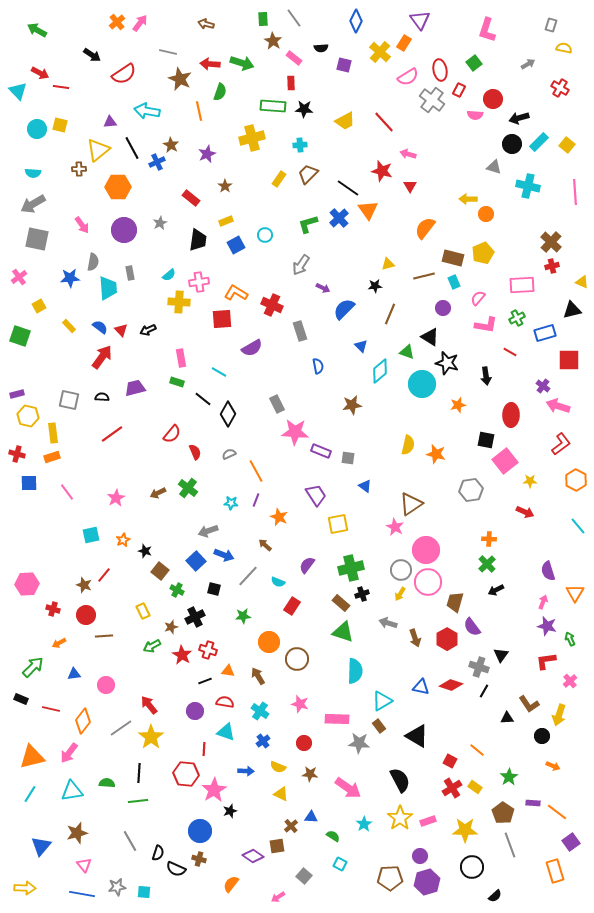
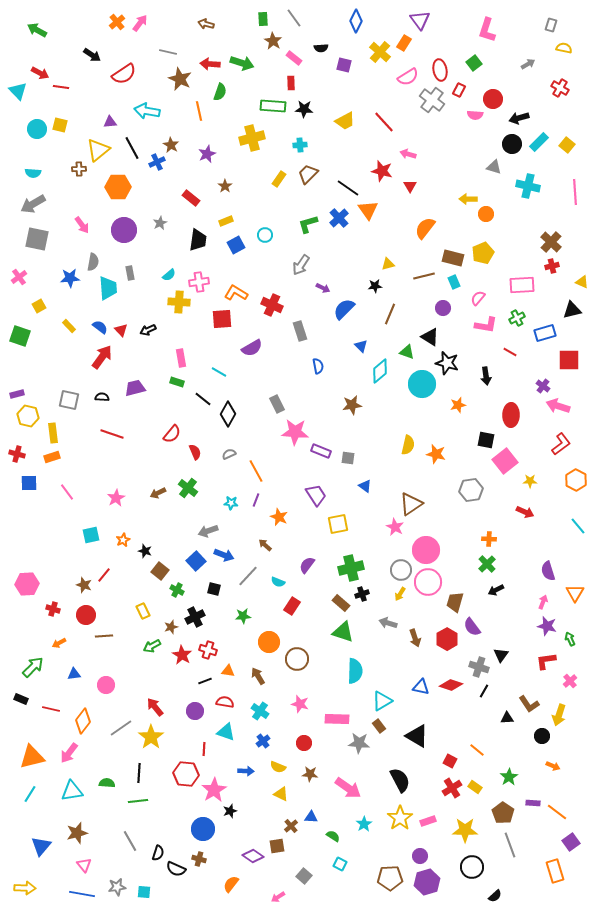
red line at (112, 434): rotated 55 degrees clockwise
red arrow at (149, 705): moved 6 px right, 2 px down
blue circle at (200, 831): moved 3 px right, 2 px up
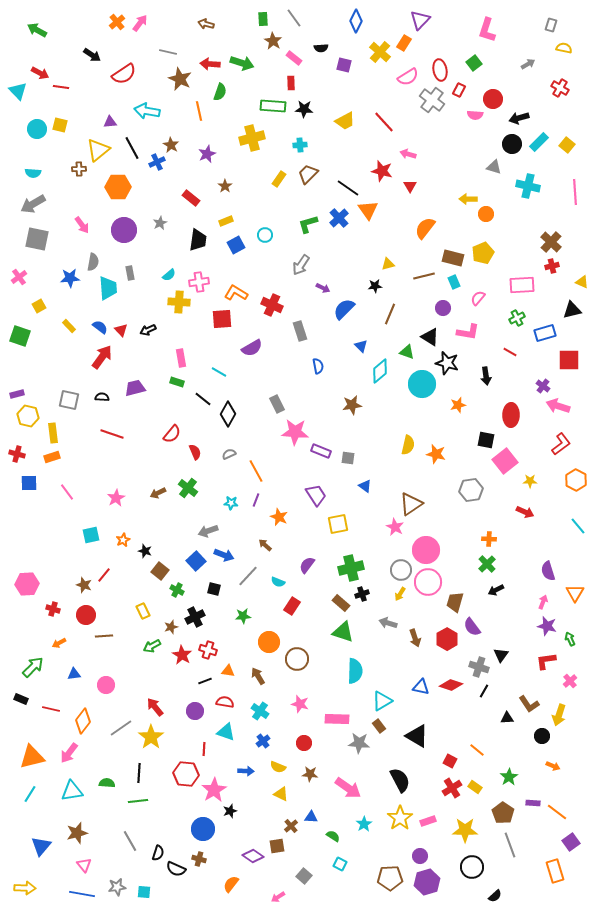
purple triangle at (420, 20): rotated 20 degrees clockwise
pink L-shape at (486, 325): moved 18 px left, 7 px down
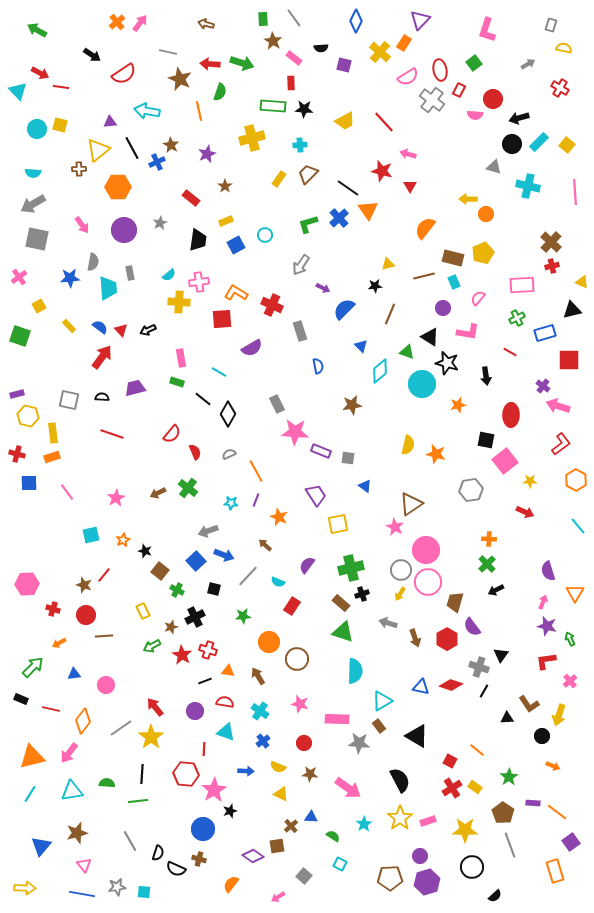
black line at (139, 773): moved 3 px right, 1 px down
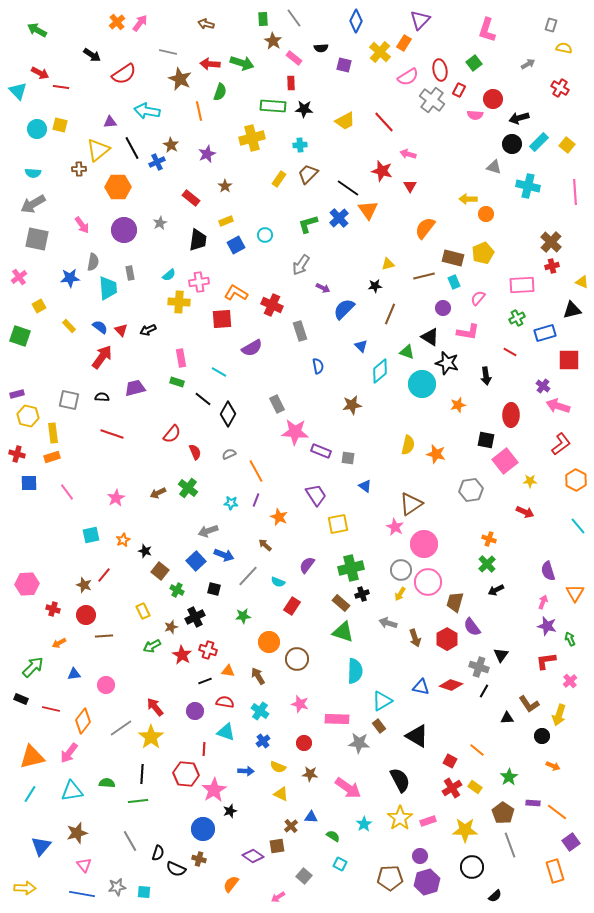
orange cross at (489, 539): rotated 16 degrees clockwise
pink circle at (426, 550): moved 2 px left, 6 px up
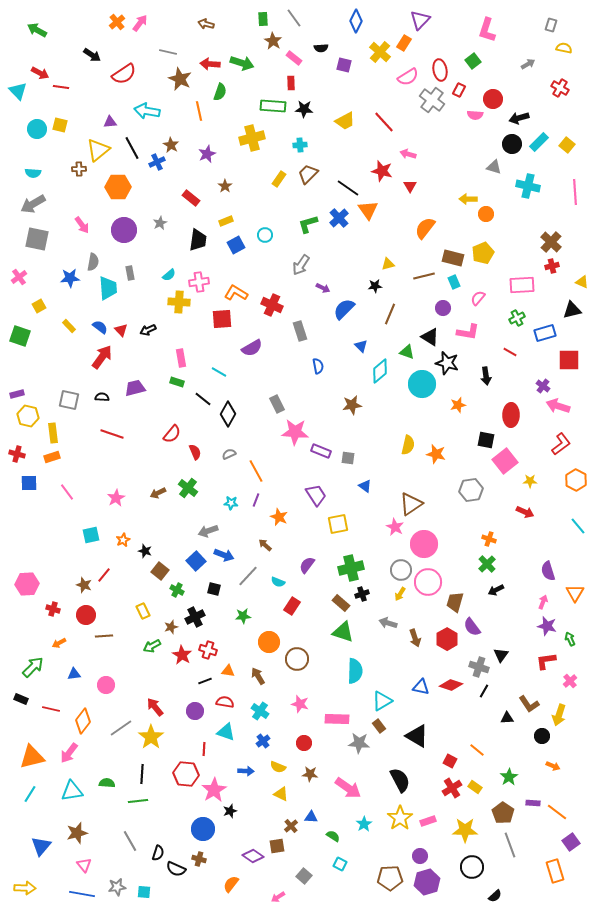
green square at (474, 63): moved 1 px left, 2 px up
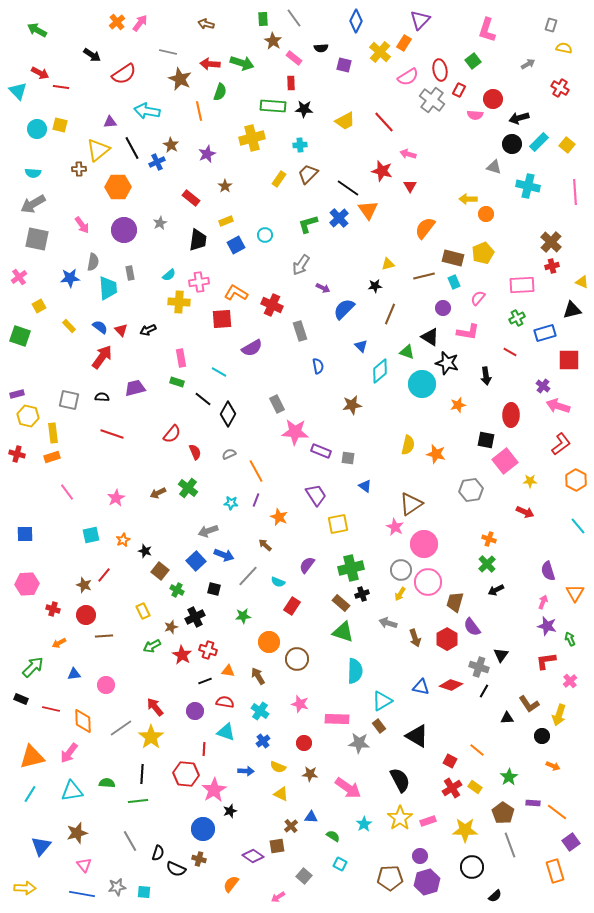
blue square at (29, 483): moved 4 px left, 51 px down
orange diamond at (83, 721): rotated 40 degrees counterclockwise
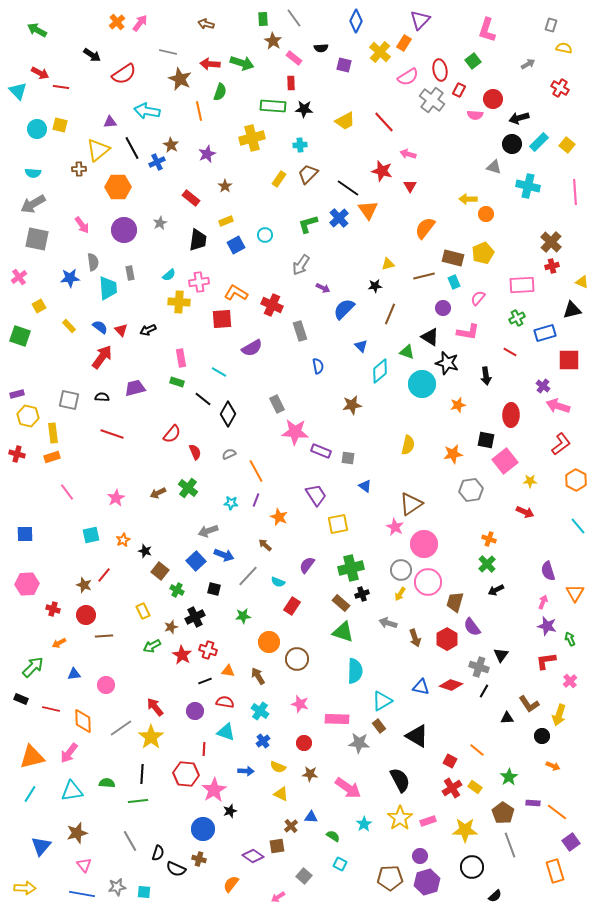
gray semicircle at (93, 262): rotated 18 degrees counterclockwise
orange star at (436, 454): moved 17 px right; rotated 24 degrees counterclockwise
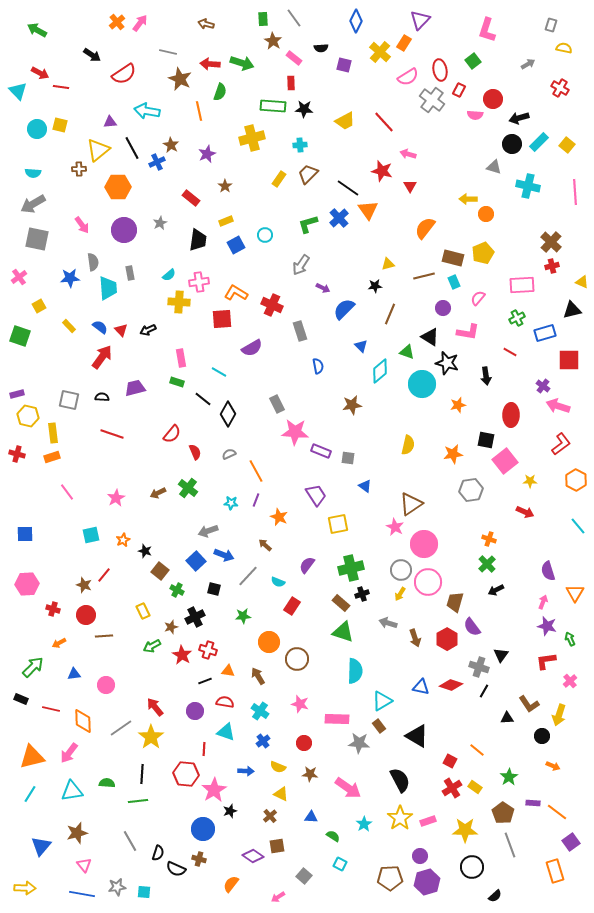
brown cross at (291, 826): moved 21 px left, 10 px up
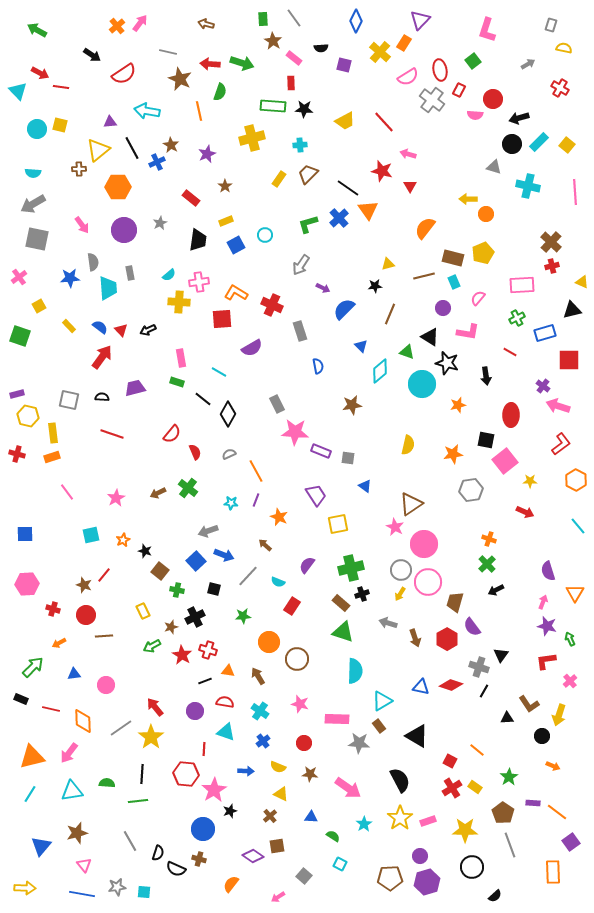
orange cross at (117, 22): moved 4 px down
green cross at (177, 590): rotated 16 degrees counterclockwise
orange rectangle at (555, 871): moved 2 px left, 1 px down; rotated 15 degrees clockwise
